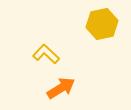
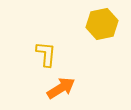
yellow L-shape: rotated 52 degrees clockwise
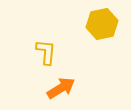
yellow L-shape: moved 2 px up
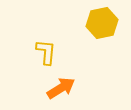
yellow hexagon: moved 1 px up
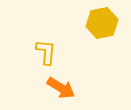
orange arrow: rotated 64 degrees clockwise
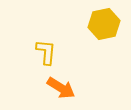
yellow hexagon: moved 2 px right, 1 px down
